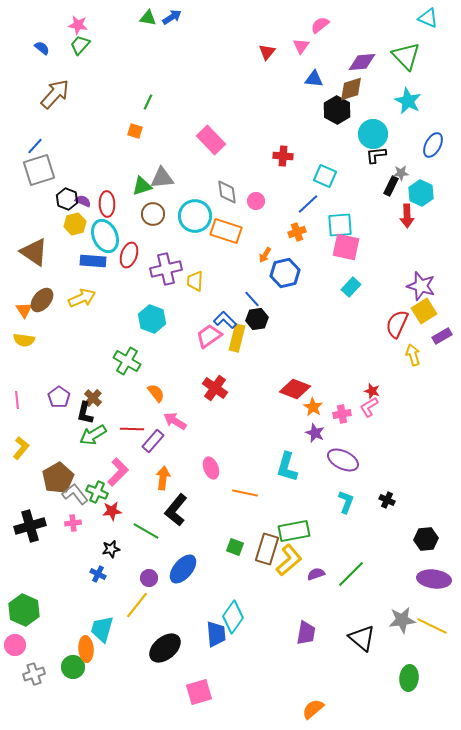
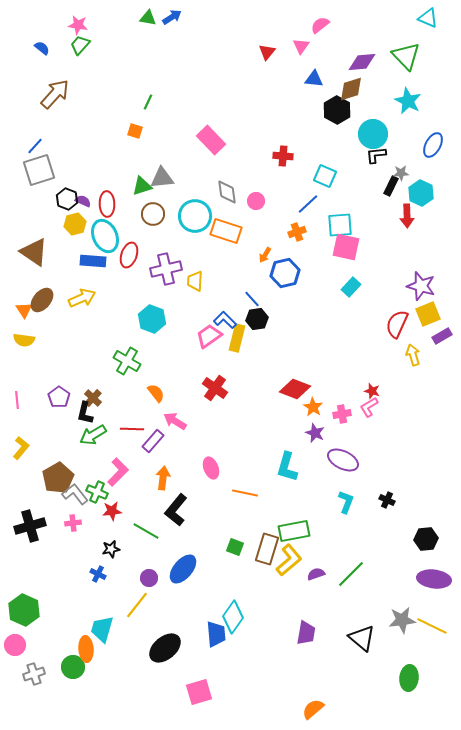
yellow square at (424, 311): moved 4 px right, 3 px down; rotated 10 degrees clockwise
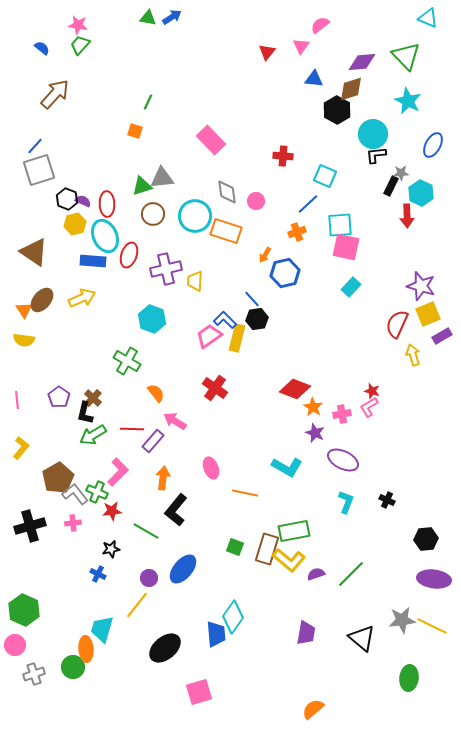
cyan L-shape at (287, 467): rotated 76 degrees counterclockwise
yellow L-shape at (289, 560): rotated 80 degrees clockwise
